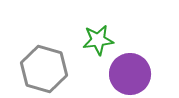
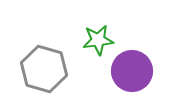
purple circle: moved 2 px right, 3 px up
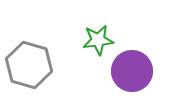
gray hexagon: moved 15 px left, 4 px up
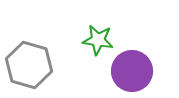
green star: rotated 16 degrees clockwise
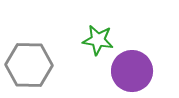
gray hexagon: rotated 15 degrees counterclockwise
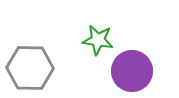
gray hexagon: moved 1 px right, 3 px down
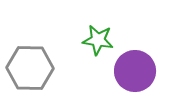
purple circle: moved 3 px right
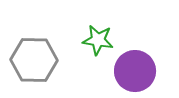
gray hexagon: moved 4 px right, 8 px up
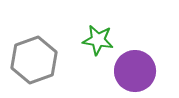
gray hexagon: rotated 21 degrees counterclockwise
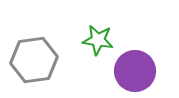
gray hexagon: rotated 12 degrees clockwise
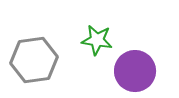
green star: moved 1 px left
